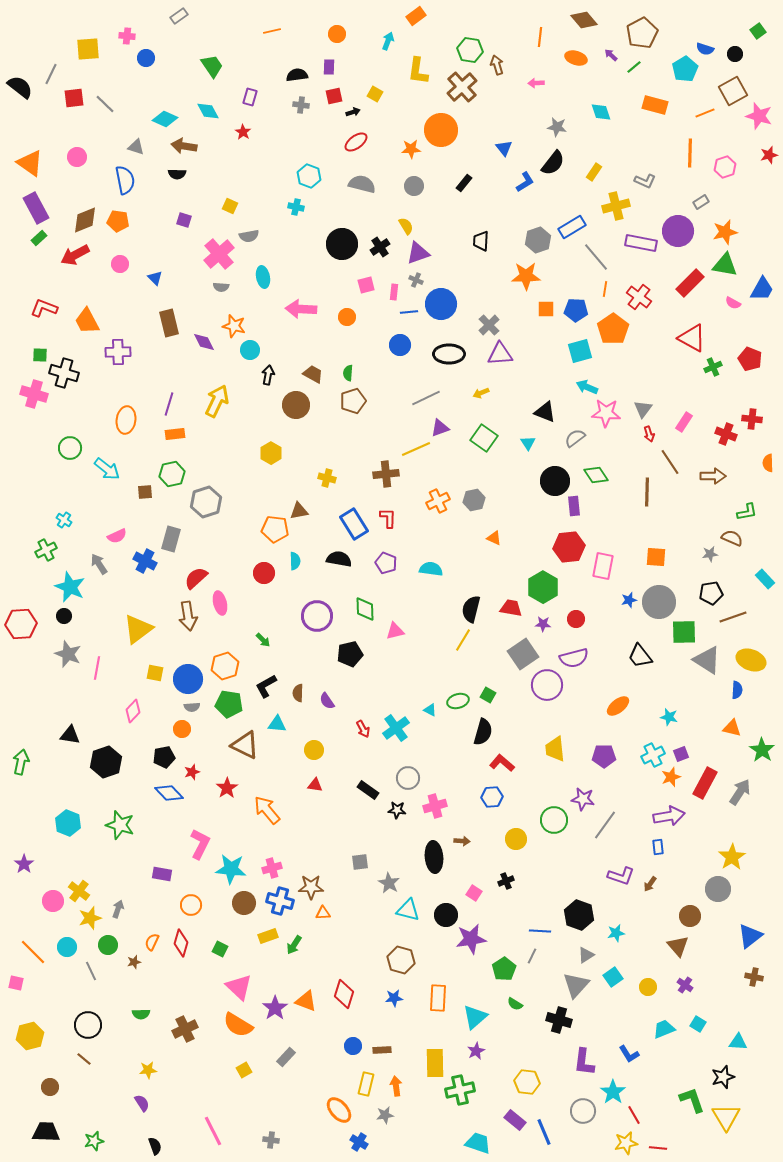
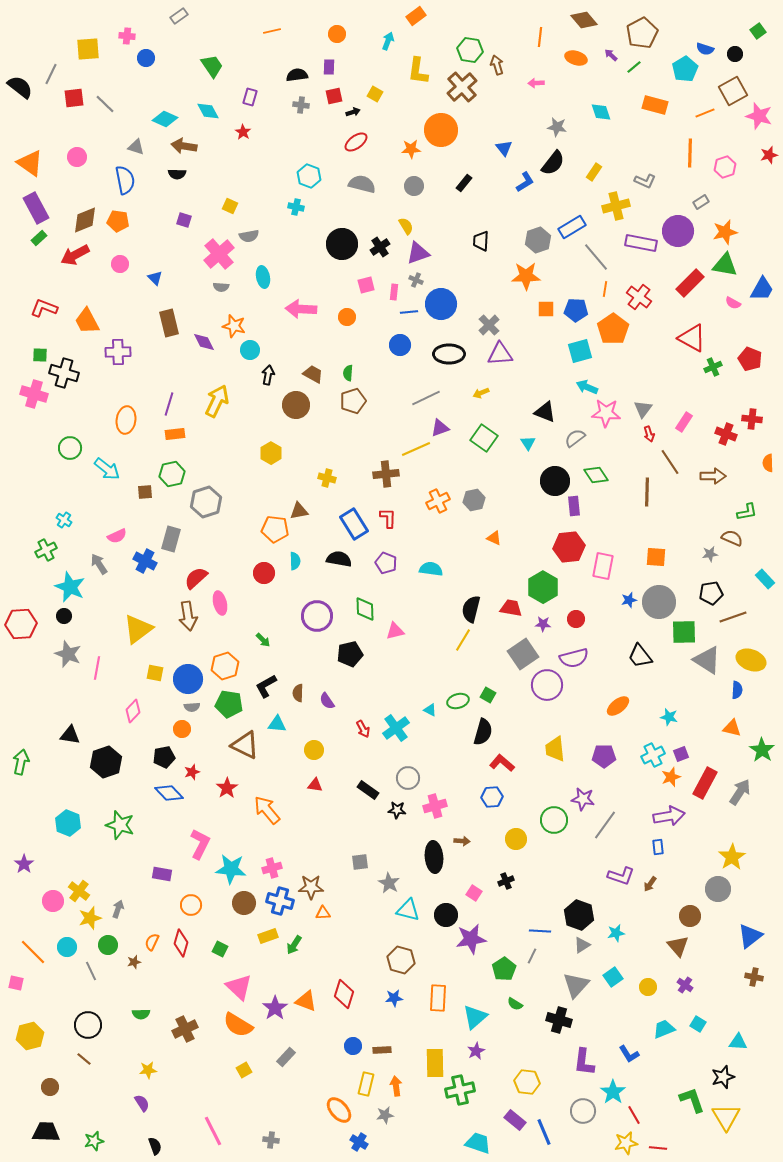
gray triangle at (586, 955): moved 4 px left, 10 px up
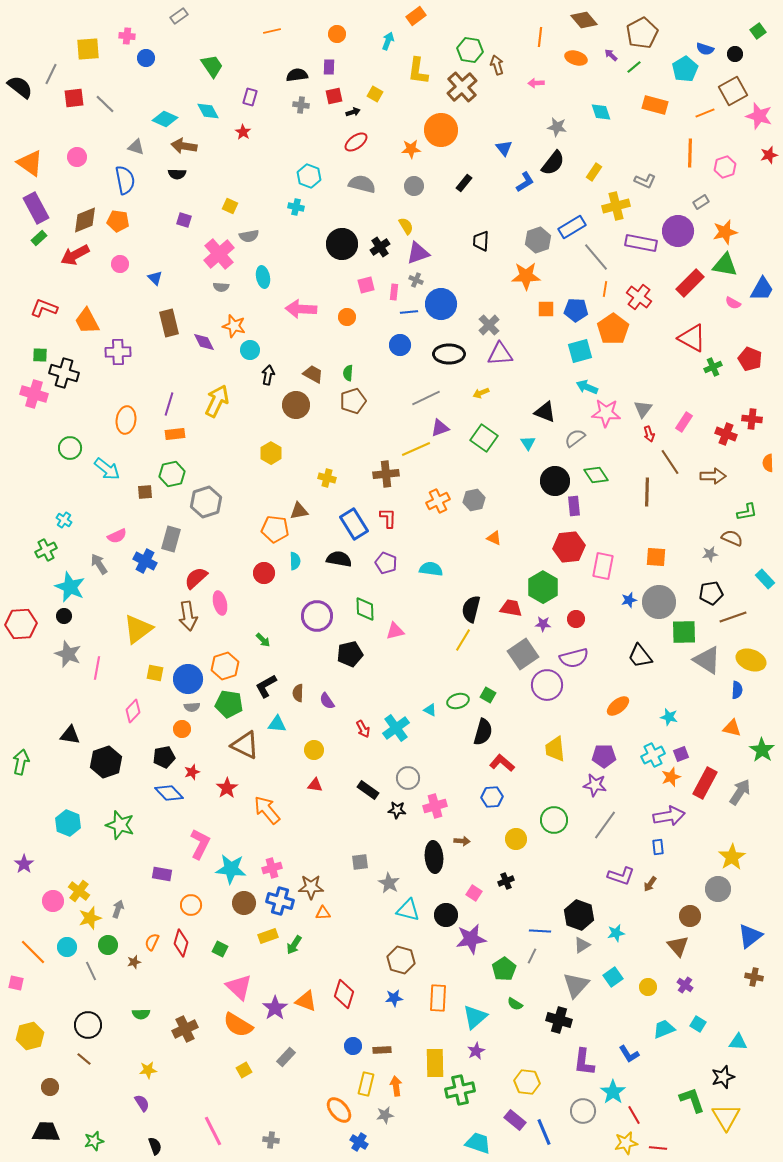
purple star at (583, 799): moved 12 px right, 14 px up
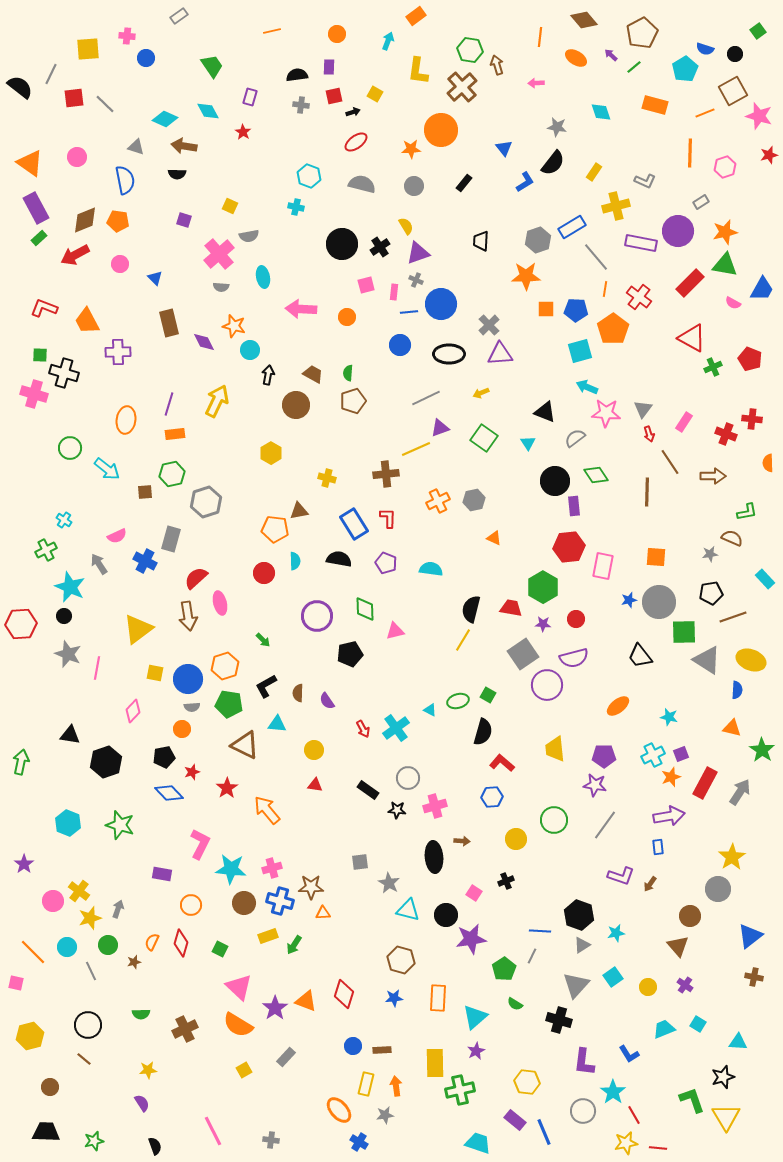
orange ellipse at (576, 58): rotated 15 degrees clockwise
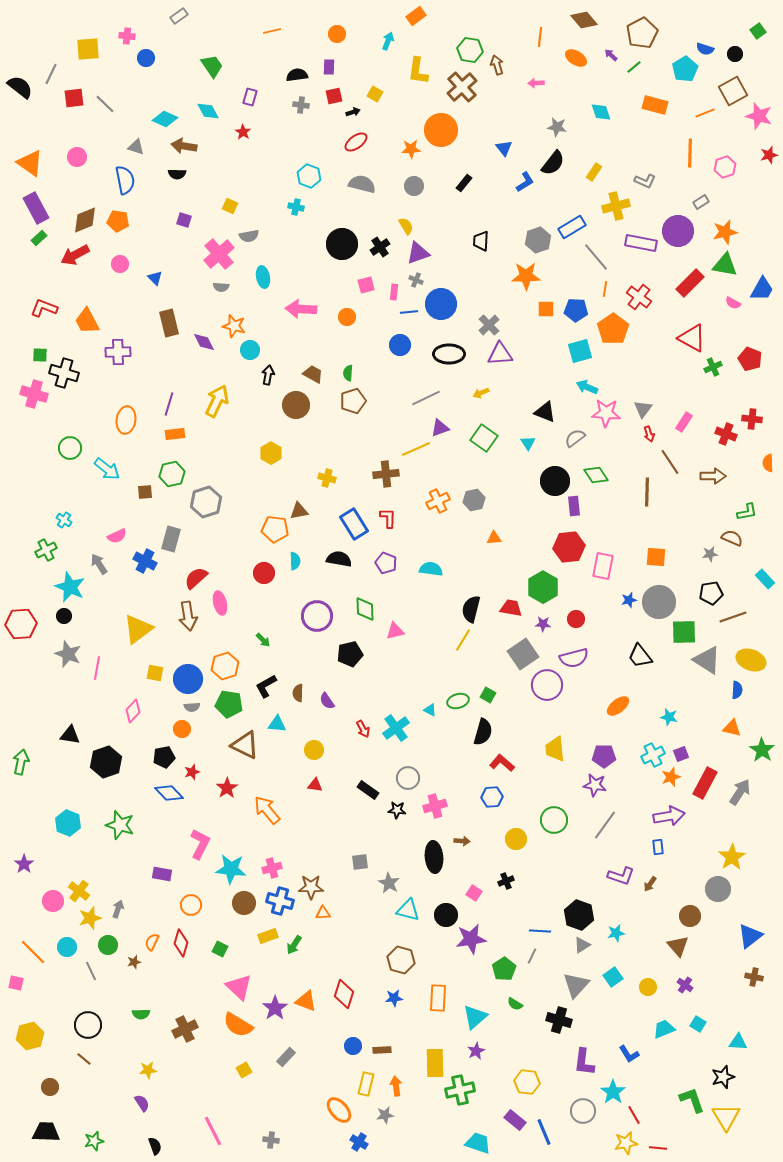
orange triangle at (494, 538): rotated 28 degrees counterclockwise
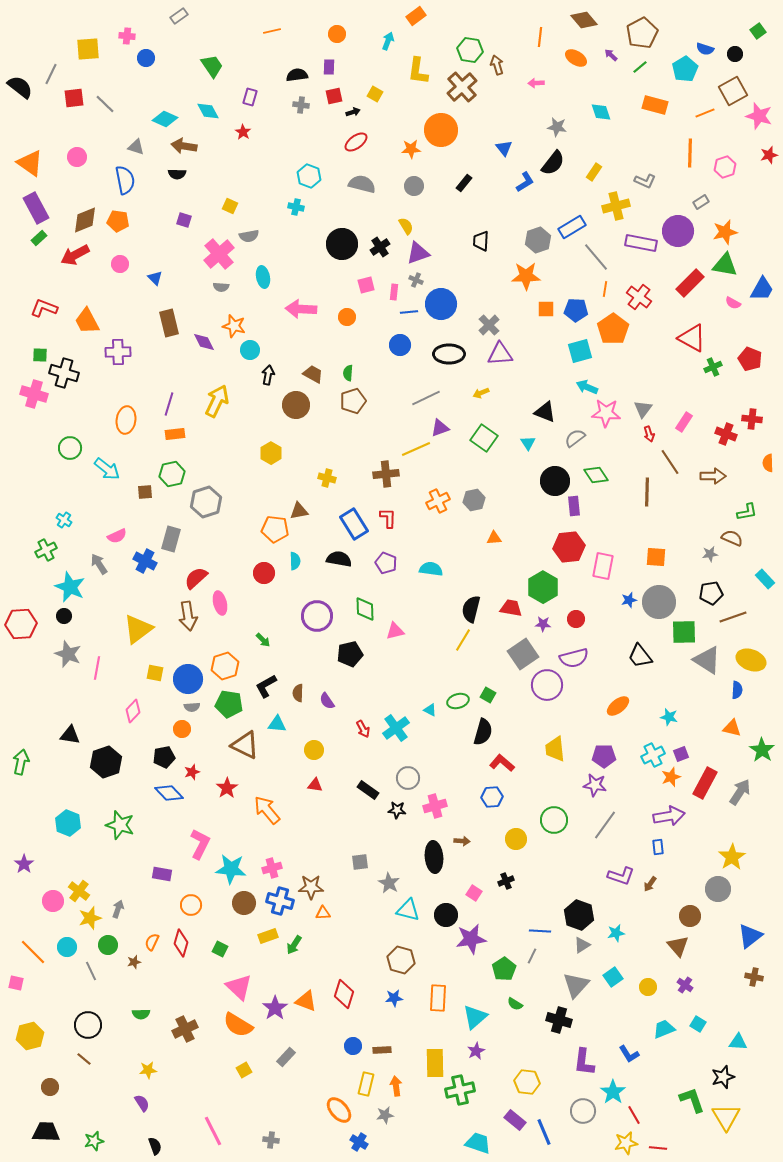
green line at (634, 67): moved 6 px right
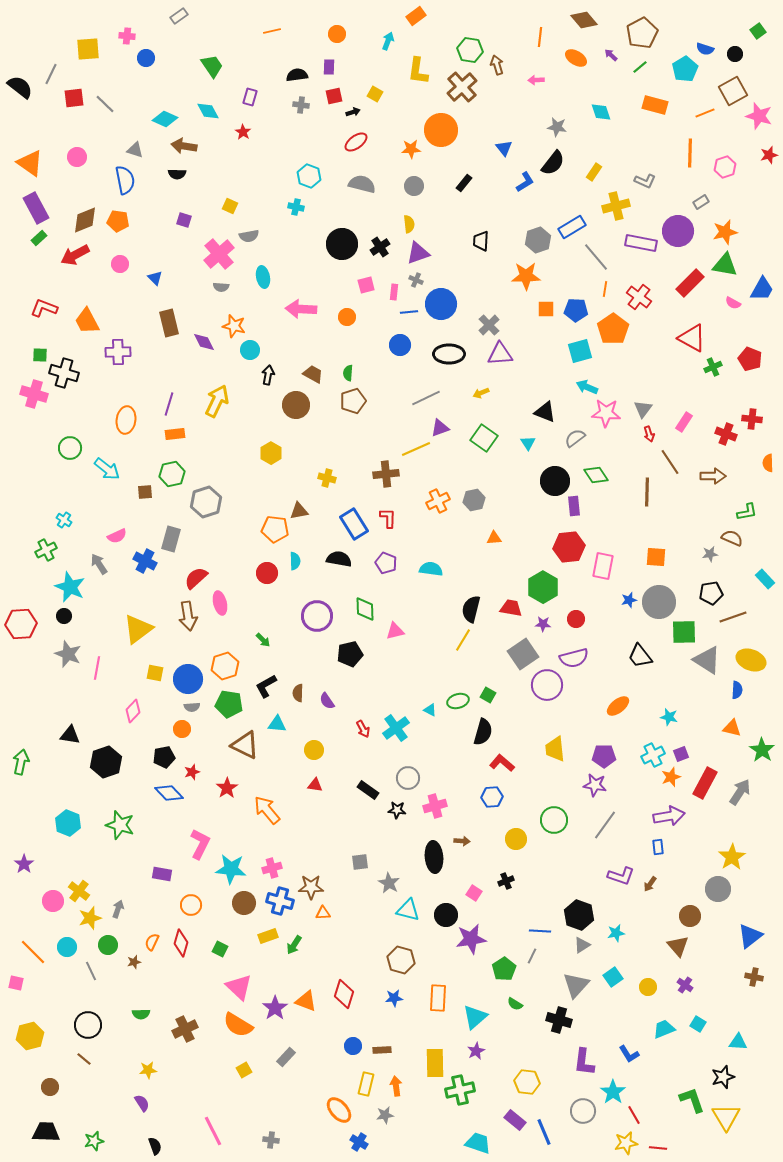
pink arrow at (536, 83): moved 3 px up
gray triangle at (136, 147): moved 1 px left, 3 px down
yellow semicircle at (406, 226): moved 3 px right, 2 px up; rotated 24 degrees clockwise
red circle at (264, 573): moved 3 px right
